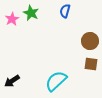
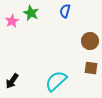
pink star: moved 2 px down
brown square: moved 4 px down
black arrow: rotated 21 degrees counterclockwise
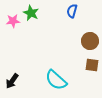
blue semicircle: moved 7 px right
pink star: moved 1 px right; rotated 24 degrees clockwise
brown square: moved 1 px right, 3 px up
cyan semicircle: moved 1 px up; rotated 95 degrees counterclockwise
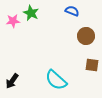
blue semicircle: rotated 96 degrees clockwise
brown circle: moved 4 px left, 5 px up
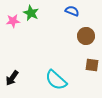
black arrow: moved 3 px up
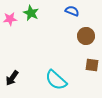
pink star: moved 3 px left, 2 px up
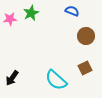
green star: rotated 21 degrees clockwise
brown square: moved 7 px left, 3 px down; rotated 32 degrees counterclockwise
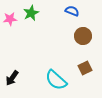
brown circle: moved 3 px left
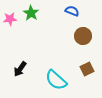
green star: rotated 14 degrees counterclockwise
brown square: moved 2 px right, 1 px down
black arrow: moved 8 px right, 9 px up
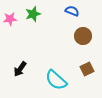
green star: moved 2 px right, 1 px down; rotated 21 degrees clockwise
